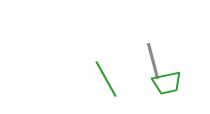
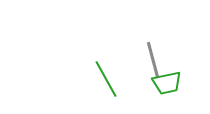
gray line: moved 1 px up
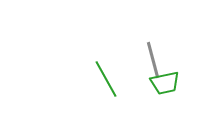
green trapezoid: moved 2 px left
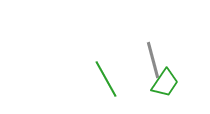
green trapezoid: rotated 44 degrees counterclockwise
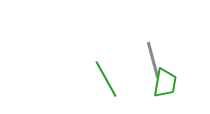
green trapezoid: rotated 24 degrees counterclockwise
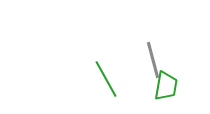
green trapezoid: moved 1 px right, 3 px down
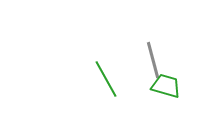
green trapezoid: rotated 84 degrees counterclockwise
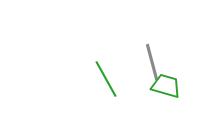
gray line: moved 1 px left, 2 px down
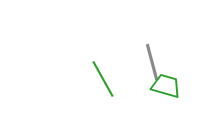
green line: moved 3 px left
